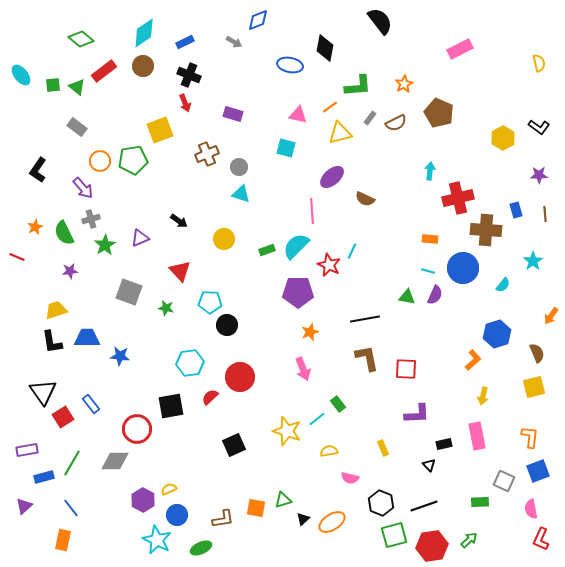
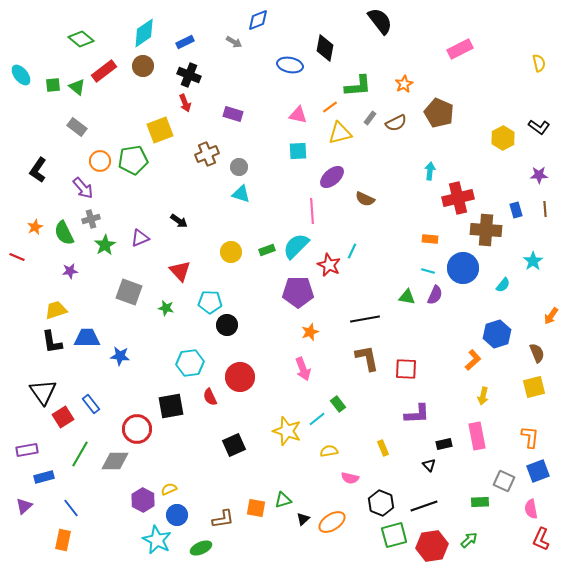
cyan square at (286, 148): moved 12 px right, 3 px down; rotated 18 degrees counterclockwise
brown line at (545, 214): moved 5 px up
yellow circle at (224, 239): moved 7 px right, 13 px down
red semicircle at (210, 397): rotated 72 degrees counterclockwise
green line at (72, 463): moved 8 px right, 9 px up
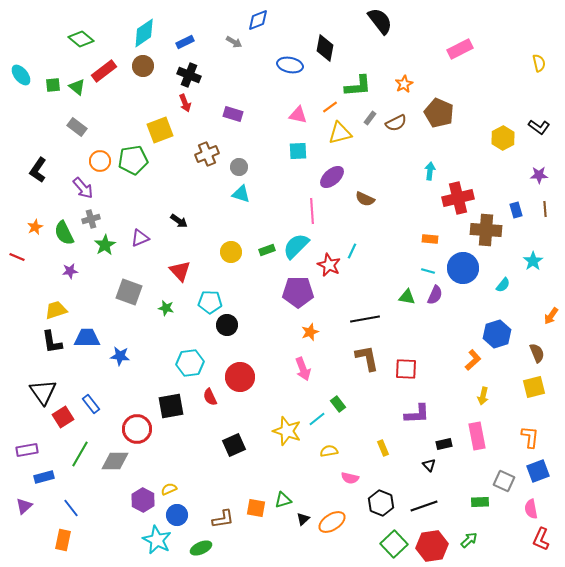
green square at (394, 535): moved 9 px down; rotated 28 degrees counterclockwise
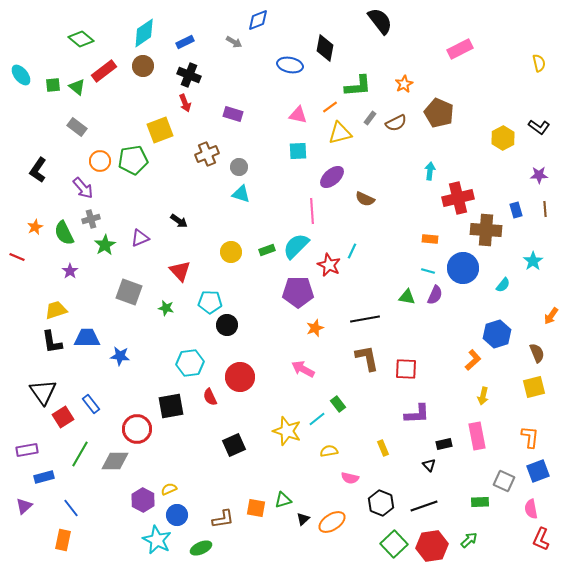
purple star at (70, 271): rotated 28 degrees counterclockwise
orange star at (310, 332): moved 5 px right, 4 px up
pink arrow at (303, 369): rotated 140 degrees clockwise
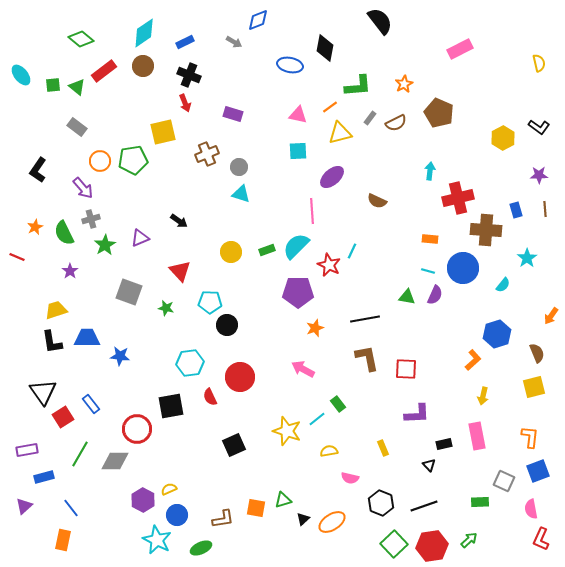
yellow square at (160, 130): moved 3 px right, 2 px down; rotated 8 degrees clockwise
brown semicircle at (365, 199): moved 12 px right, 2 px down
cyan star at (533, 261): moved 6 px left, 3 px up
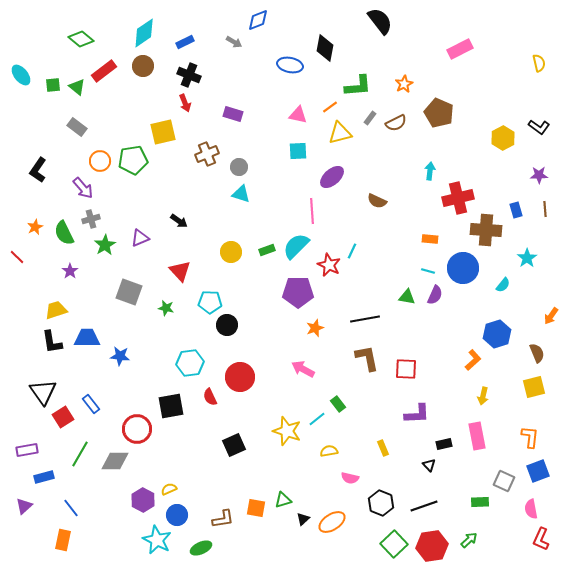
red line at (17, 257): rotated 21 degrees clockwise
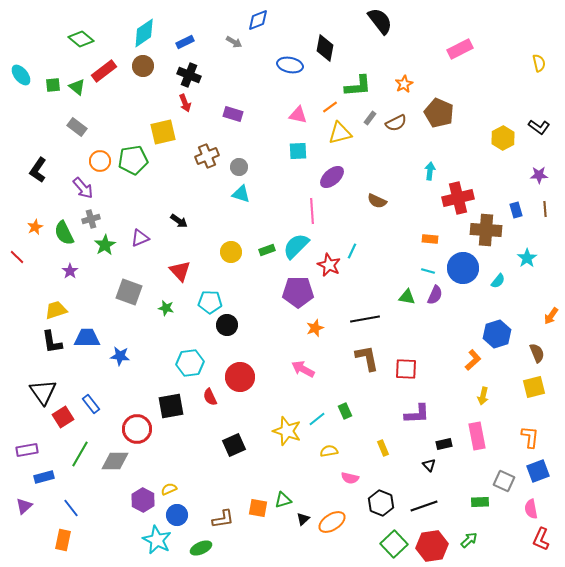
brown cross at (207, 154): moved 2 px down
cyan semicircle at (503, 285): moved 5 px left, 4 px up
green rectangle at (338, 404): moved 7 px right, 7 px down; rotated 14 degrees clockwise
orange square at (256, 508): moved 2 px right
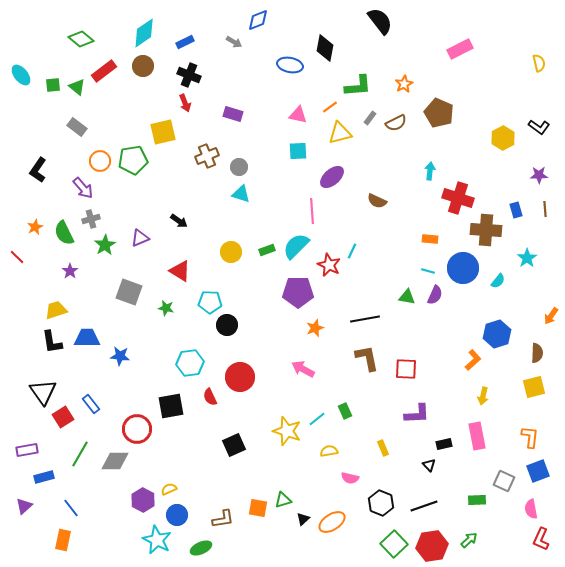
red cross at (458, 198): rotated 32 degrees clockwise
red triangle at (180, 271): rotated 15 degrees counterclockwise
brown semicircle at (537, 353): rotated 24 degrees clockwise
green rectangle at (480, 502): moved 3 px left, 2 px up
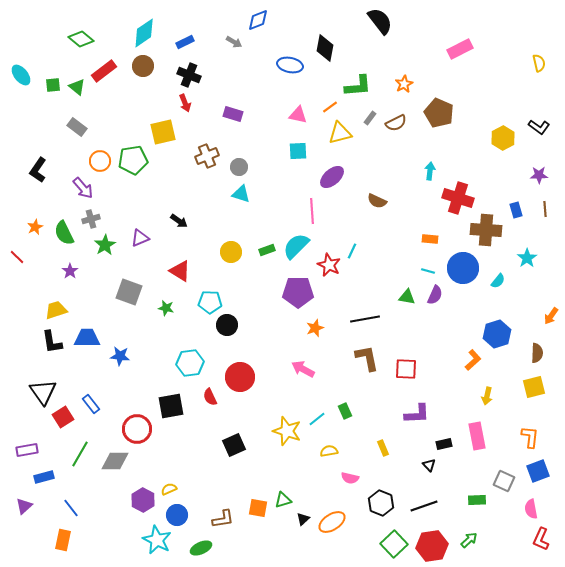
yellow arrow at (483, 396): moved 4 px right
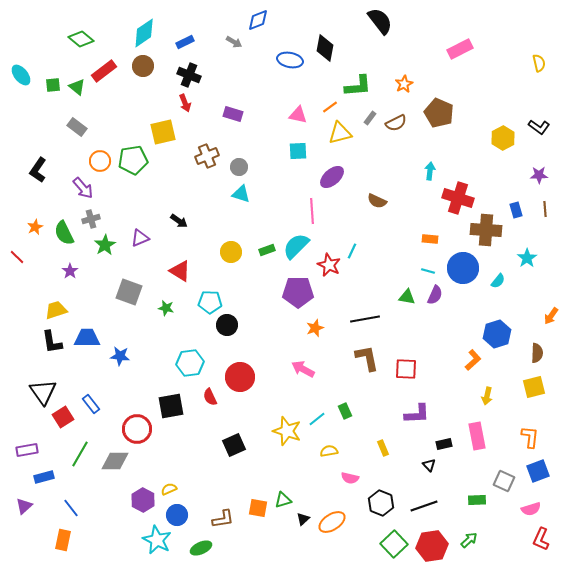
blue ellipse at (290, 65): moved 5 px up
pink semicircle at (531, 509): rotated 96 degrees counterclockwise
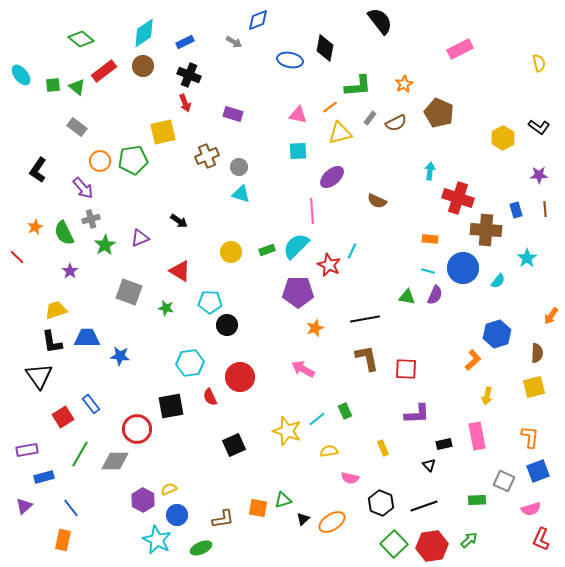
black triangle at (43, 392): moved 4 px left, 16 px up
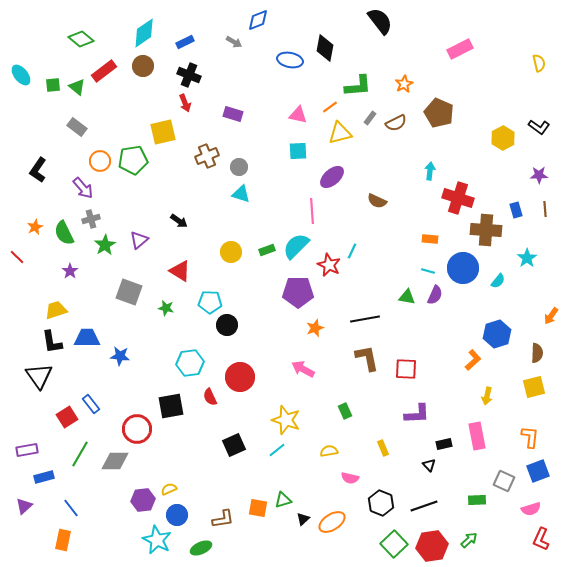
purple triangle at (140, 238): moved 1 px left, 2 px down; rotated 18 degrees counterclockwise
red square at (63, 417): moved 4 px right
cyan line at (317, 419): moved 40 px left, 31 px down
yellow star at (287, 431): moved 1 px left, 11 px up
purple hexagon at (143, 500): rotated 25 degrees clockwise
